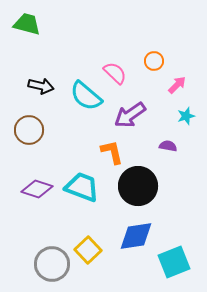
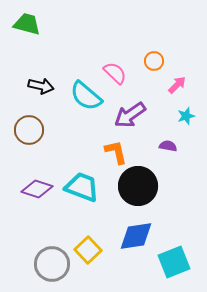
orange L-shape: moved 4 px right
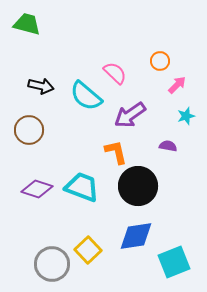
orange circle: moved 6 px right
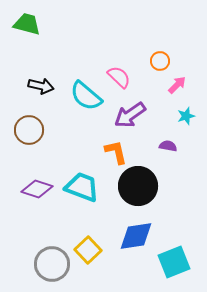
pink semicircle: moved 4 px right, 4 px down
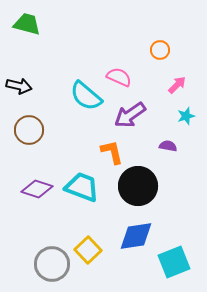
orange circle: moved 11 px up
pink semicircle: rotated 20 degrees counterclockwise
black arrow: moved 22 px left
orange L-shape: moved 4 px left
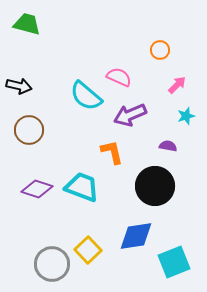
purple arrow: rotated 12 degrees clockwise
black circle: moved 17 px right
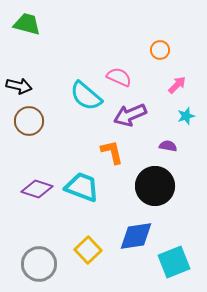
brown circle: moved 9 px up
gray circle: moved 13 px left
